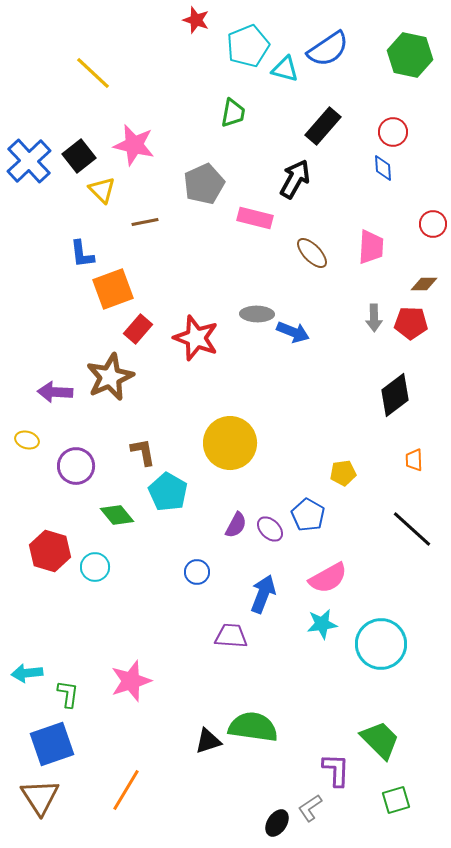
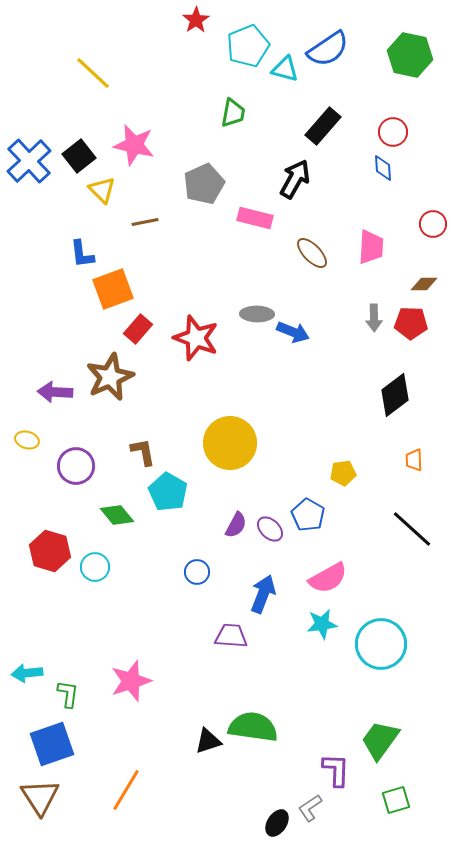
red star at (196, 20): rotated 20 degrees clockwise
green trapezoid at (380, 740): rotated 99 degrees counterclockwise
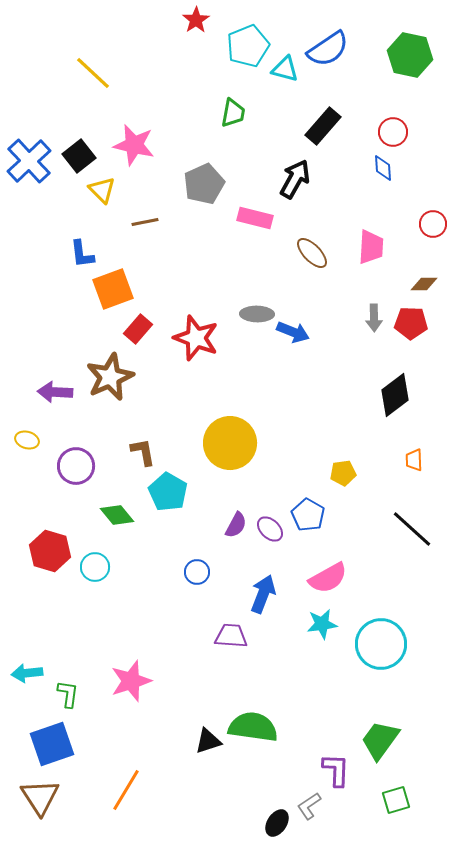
gray L-shape at (310, 808): moved 1 px left, 2 px up
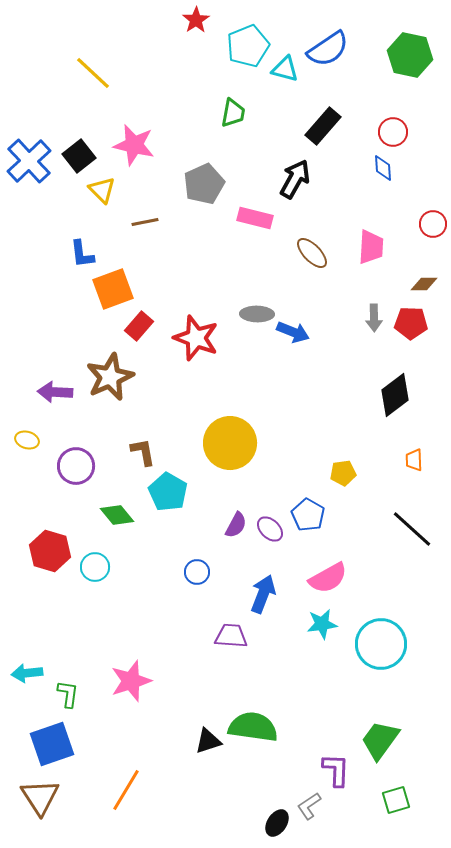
red rectangle at (138, 329): moved 1 px right, 3 px up
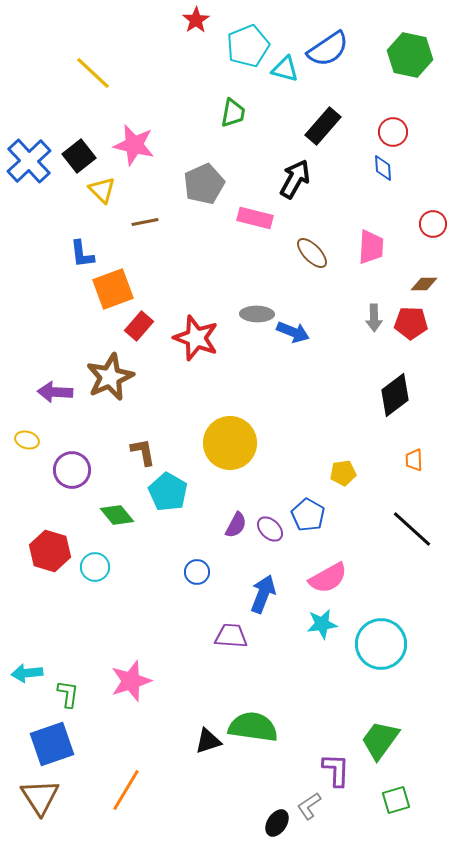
purple circle at (76, 466): moved 4 px left, 4 px down
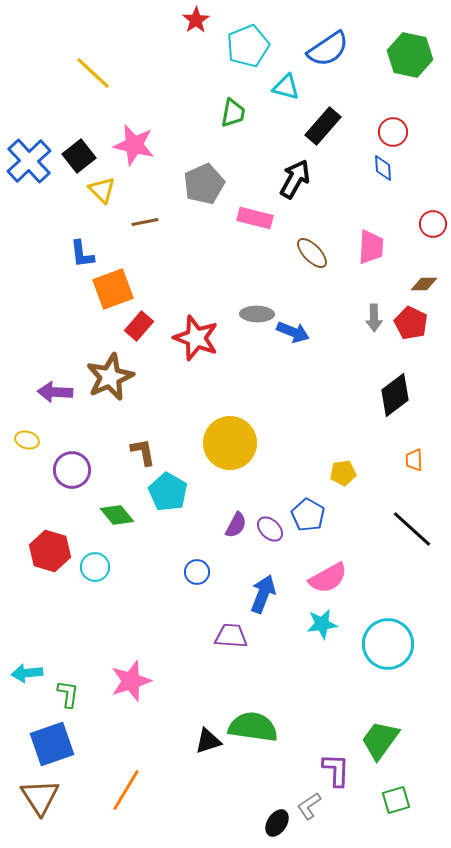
cyan triangle at (285, 69): moved 1 px right, 18 px down
red pentagon at (411, 323): rotated 24 degrees clockwise
cyan circle at (381, 644): moved 7 px right
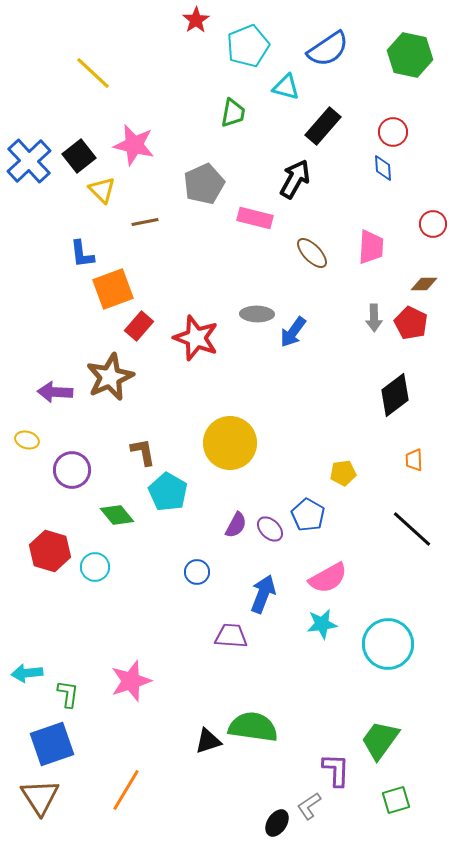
blue arrow at (293, 332): rotated 104 degrees clockwise
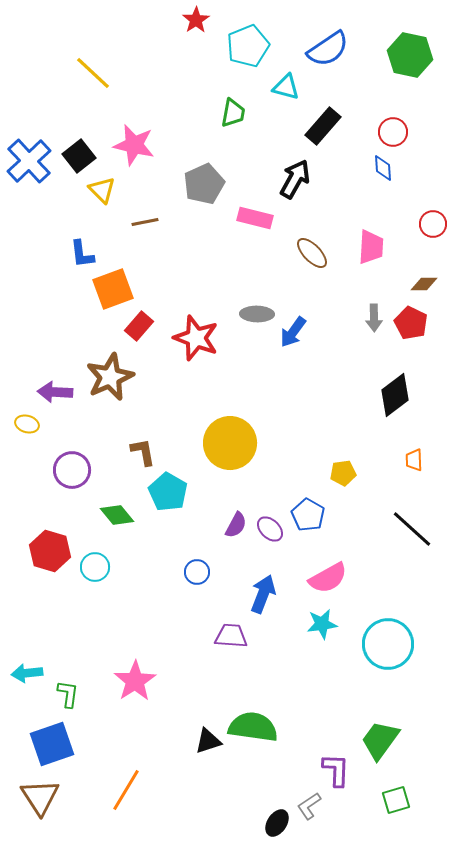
yellow ellipse at (27, 440): moved 16 px up
pink star at (131, 681): moved 4 px right; rotated 15 degrees counterclockwise
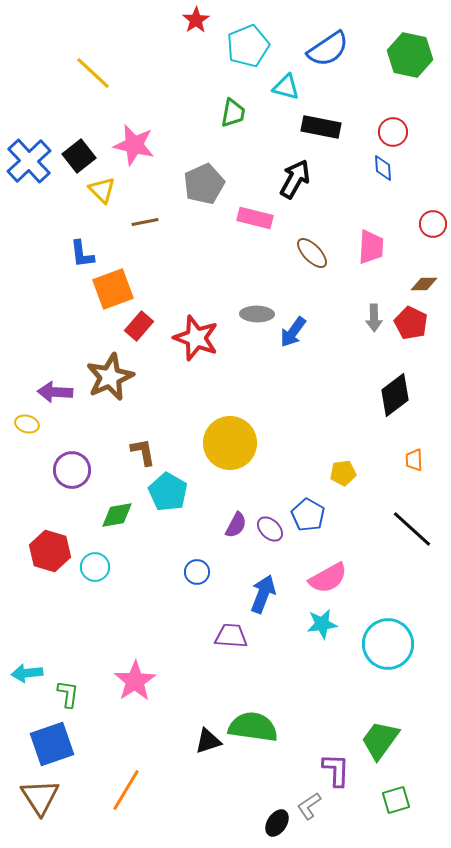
black rectangle at (323, 126): moved 2 px left, 1 px down; rotated 60 degrees clockwise
green diamond at (117, 515): rotated 60 degrees counterclockwise
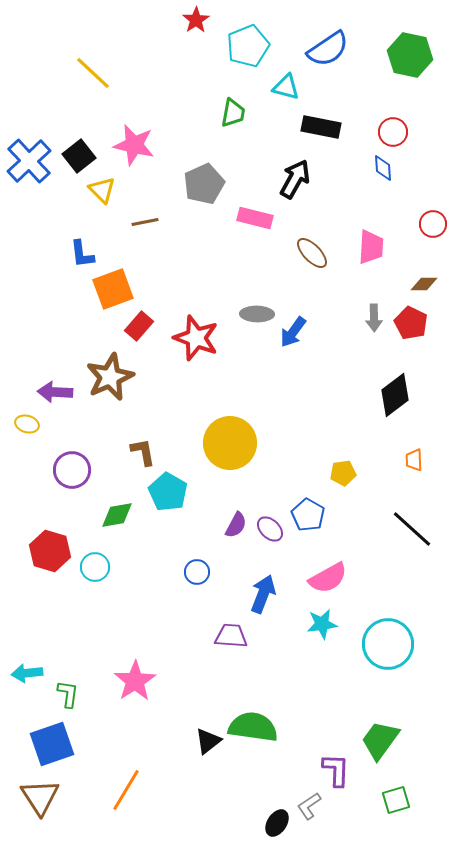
black triangle at (208, 741): rotated 20 degrees counterclockwise
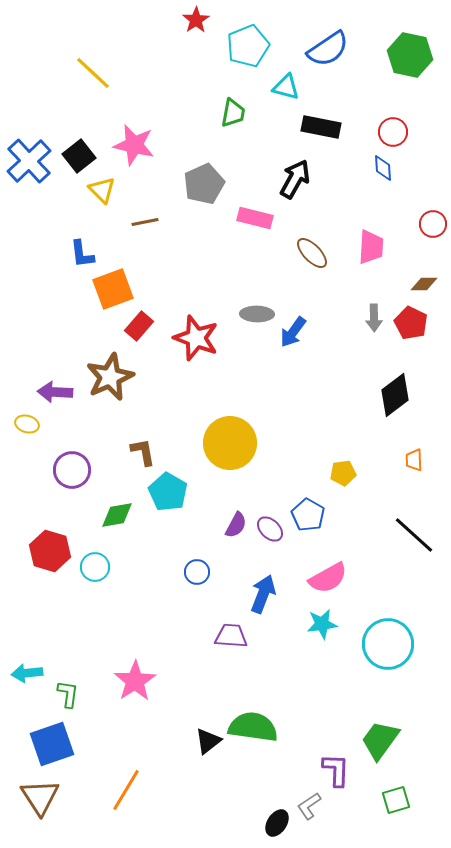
black line at (412, 529): moved 2 px right, 6 px down
